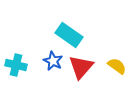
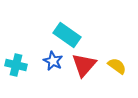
cyan rectangle: moved 2 px left
red triangle: moved 3 px right, 2 px up
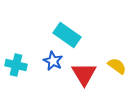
red triangle: moved 9 px down; rotated 12 degrees counterclockwise
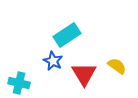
cyan rectangle: rotated 68 degrees counterclockwise
cyan cross: moved 3 px right, 18 px down
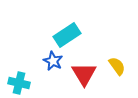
yellow semicircle: rotated 18 degrees clockwise
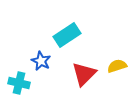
blue star: moved 12 px left
yellow semicircle: rotated 72 degrees counterclockwise
red triangle: rotated 16 degrees clockwise
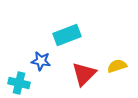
cyan rectangle: rotated 12 degrees clockwise
blue star: rotated 18 degrees counterclockwise
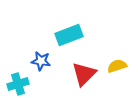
cyan rectangle: moved 2 px right
cyan cross: moved 1 px left, 1 px down; rotated 30 degrees counterclockwise
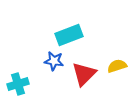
blue star: moved 13 px right
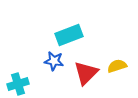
red triangle: moved 2 px right, 1 px up
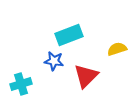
yellow semicircle: moved 17 px up
red triangle: moved 3 px down
cyan cross: moved 3 px right
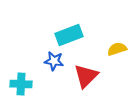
cyan cross: rotated 20 degrees clockwise
